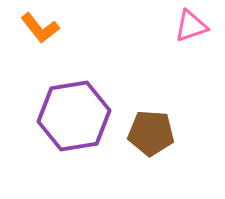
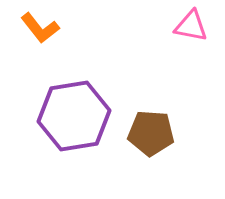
pink triangle: rotated 30 degrees clockwise
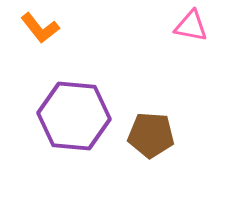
purple hexagon: rotated 14 degrees clockwise
brown pentagon: moved 2 px down
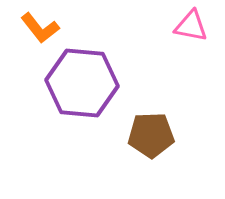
purple hexagon: moved 8 px right, 33 px up
brown pentagon: rotated 6 degrees counterclockwise
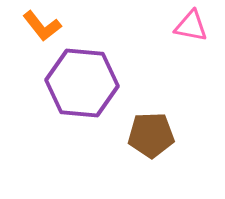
orange L-shape: moved 2 px right, 2 px up
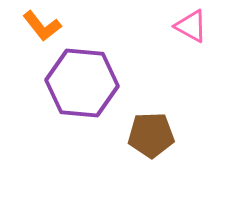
pink triangle: rotated 18 degrees clockwise
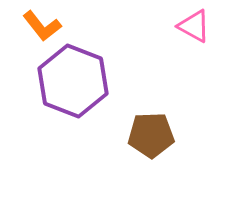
pink triangle: moved 3 px right
purple hexagon: moved 9 px left, 2 px up; rotated 16 degrees clockwise
